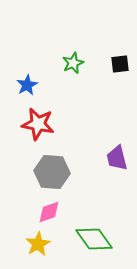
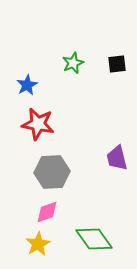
black square: moved 3 px left
gray hexagon: rotated 8 degrees counterclockwise
pink diamond: moved 2 px left
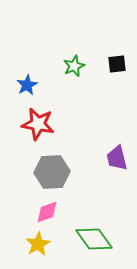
green star: moved 1 px right, 3 px down
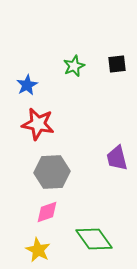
yellow star: moved 6 px down; rotated 15 degrees counterclockwise
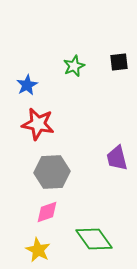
black square: moved 2 px right, 2 px up
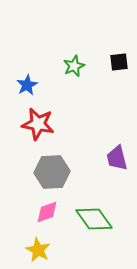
green diamond: moved 20 px up
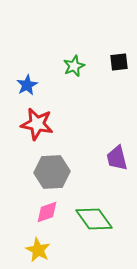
red star: moved 1 px left
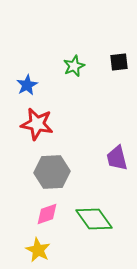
pink diamond: moved 2 px down
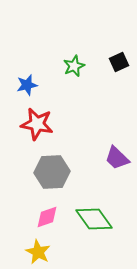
black square: rotated 18 degrees counterclockwise
blue star: rotated 15 degrees clockwise
purple trapezoid: rotated 32 degrees counterclockwise
pink diamond: moved 3 px down
yellow star: moved 2 px down
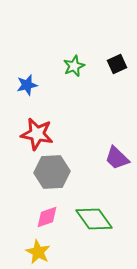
black square: moved 2 px left, 2 px down
red star: moved 10 px down
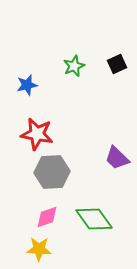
yellow star: moved 1 px right, 3 px up; rotated 25 degrees counterclockwise
